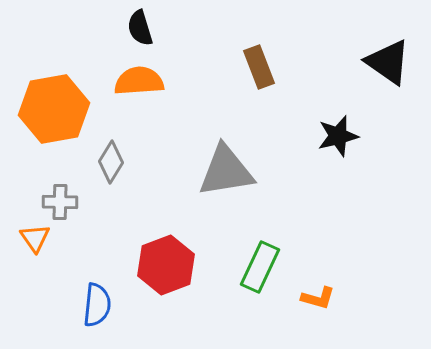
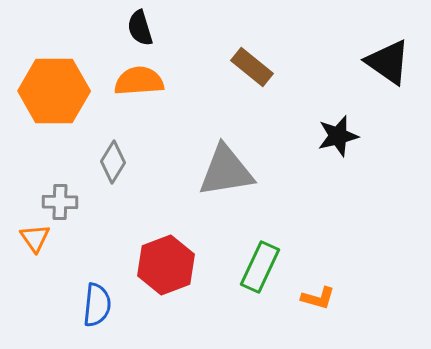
brown rectangle: moved 7 px left; rotated 30 degrees counterclockwise
orange hexagon: moved 18 px up; rotated 10 degrees clockwise
gray diamond: moved 2 px right
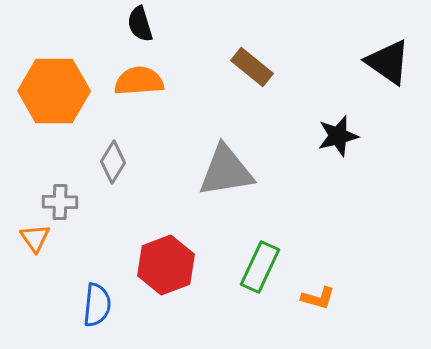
black semicircle: moved 4 px up
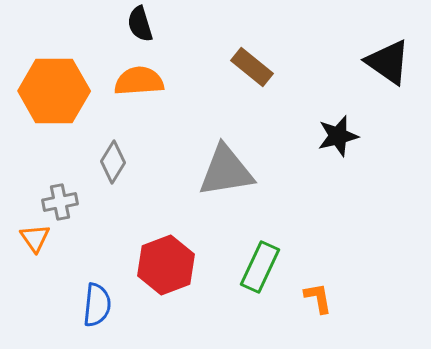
gray cross: rotated 12 degrees counterclockwise
orange L-shape: rotated 116 degrees counterclockwise
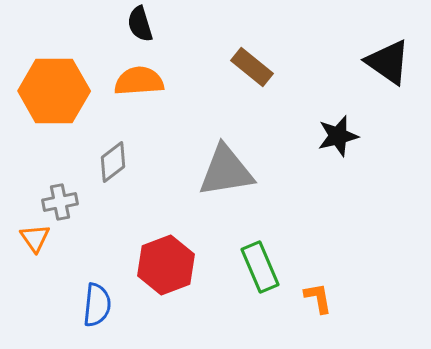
gray diamond: rotated 21 degrees clockwise
green rectangle: rotated 48 degrees counterclockwise
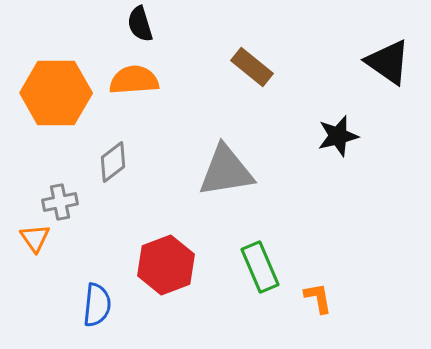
orange semicircle: moved 5 px left, 1 px up
orange hexagon: moved 2 px right, 2 px down
